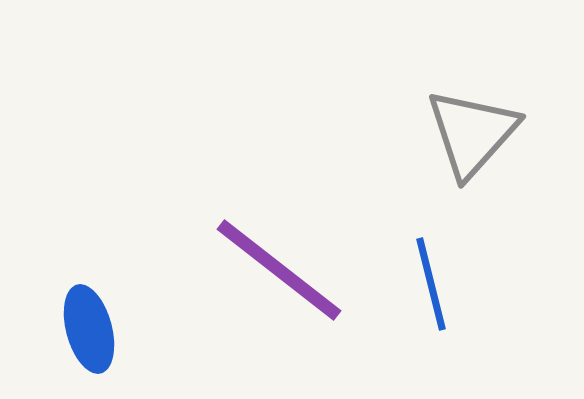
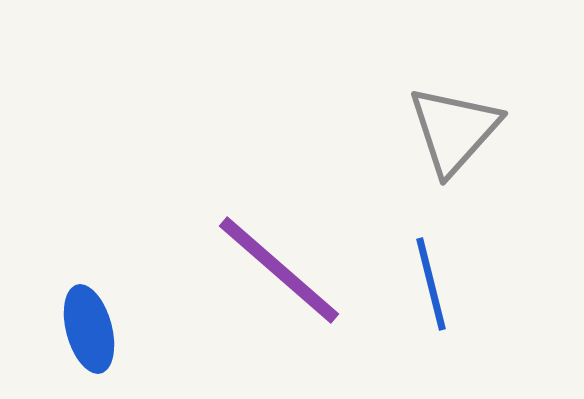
gray triangle: moved 18 px left, 3 px up
purple line: rotated 3 degrees clockwise
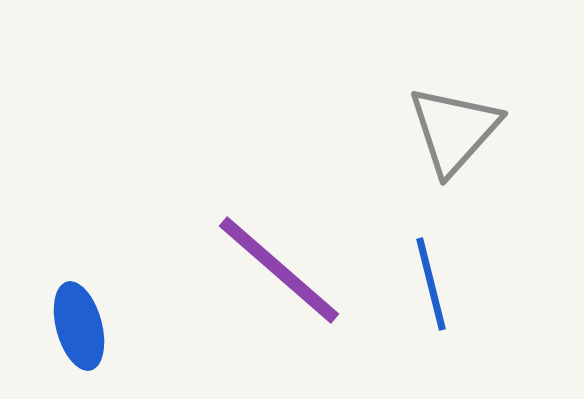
blue ellipse: moved 10 px left, 3 px up
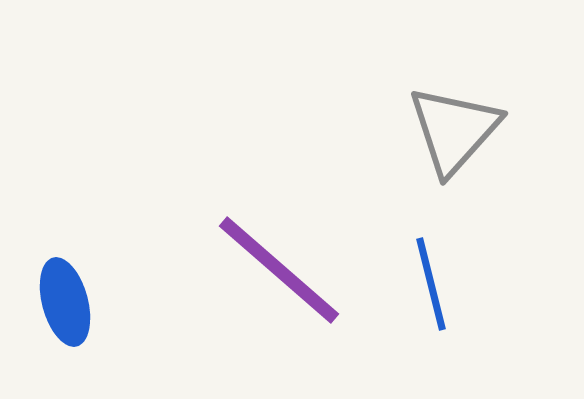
blue ellipse: moved 14 px left, 24 px up
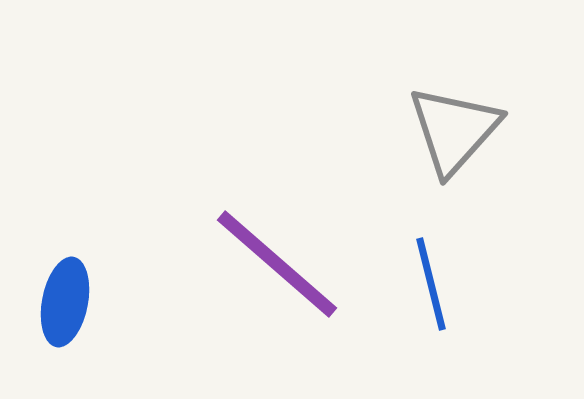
purple line: moved 2 px left, 6 px up
blue ellipse: rotated 26 degrees clockwise
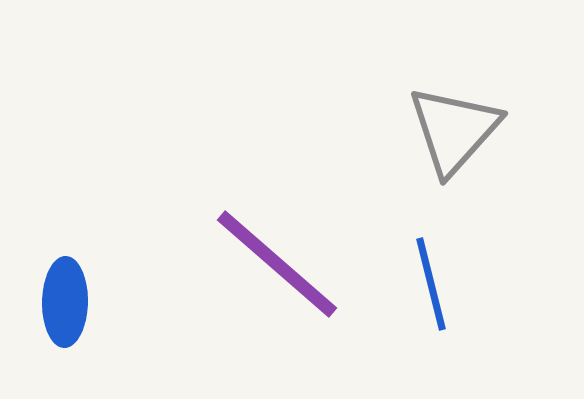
blue ellipse: rotated 10 degrees counterclockwise
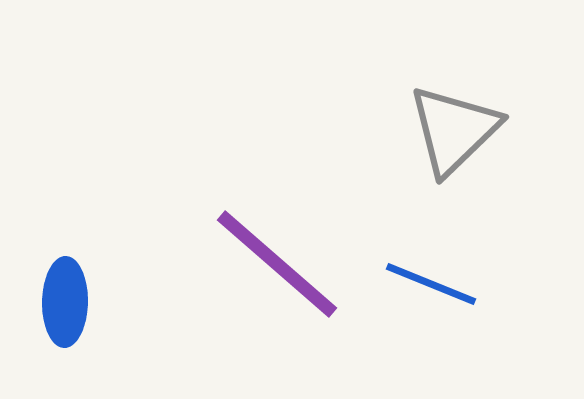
gray triangle: rotated 4 degrees clockwise
blue line: rotated 54 degrees counterclockwise
